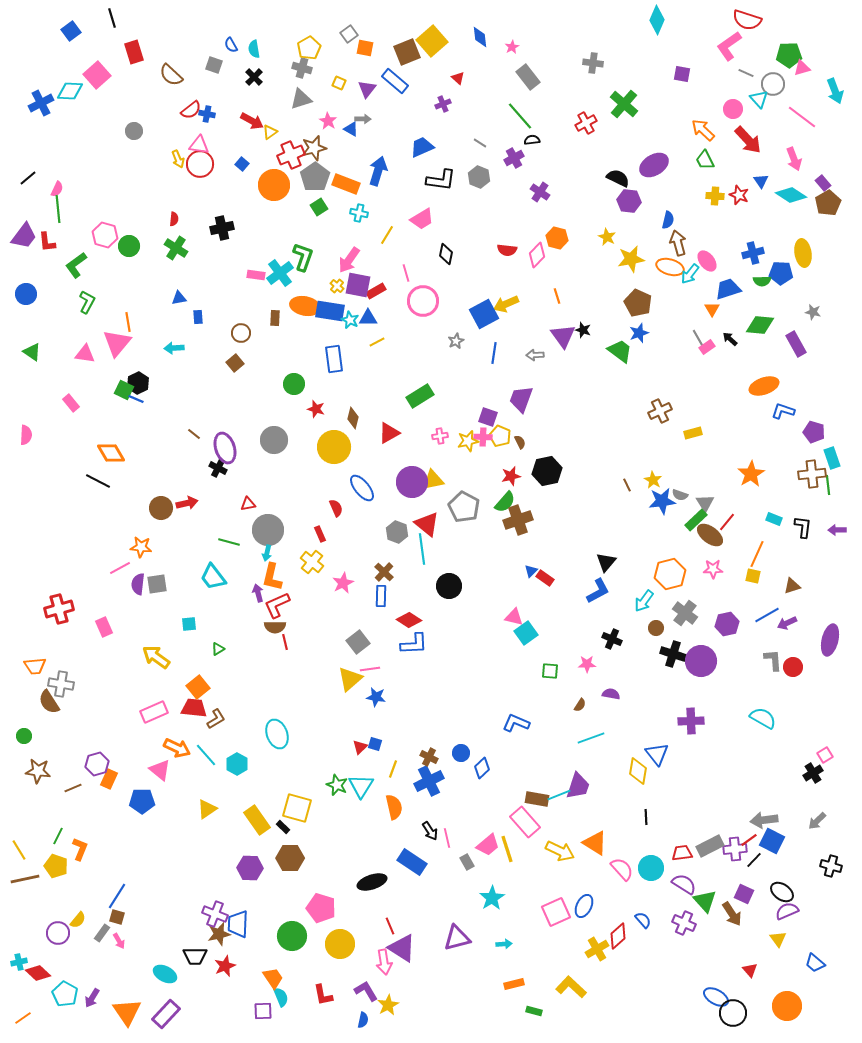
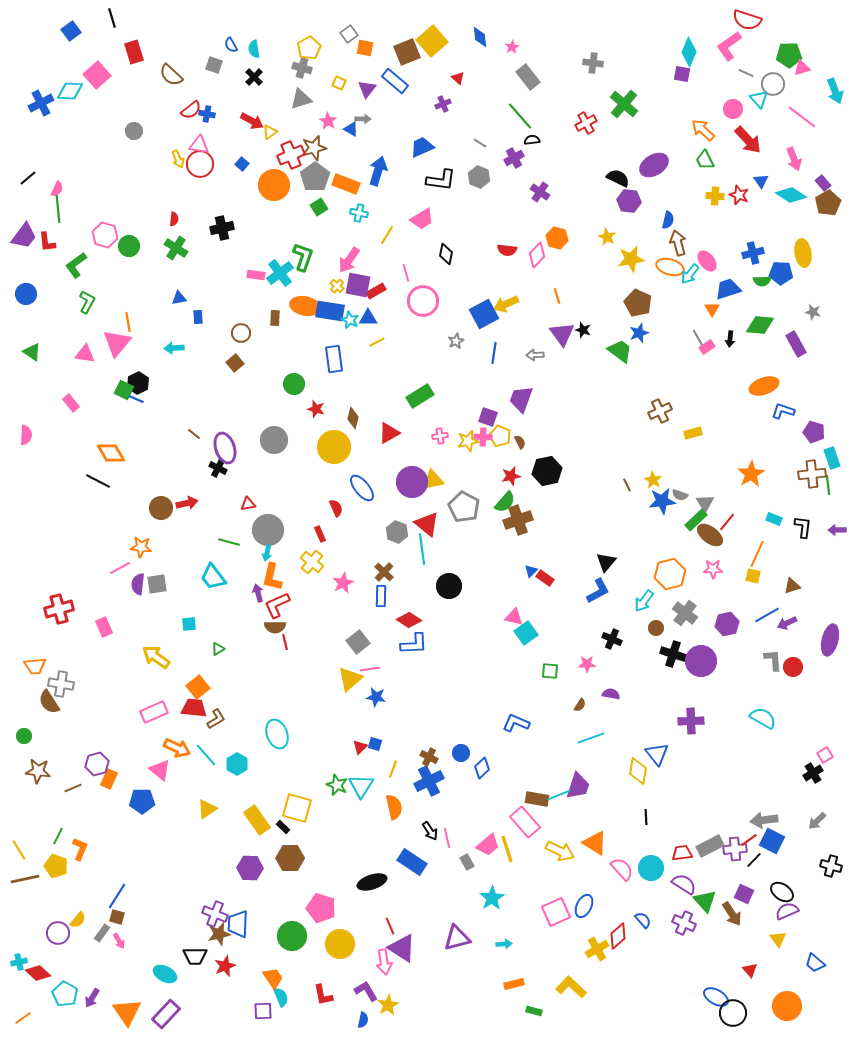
cyan diamond at (657, 20): moved 32 px right, 32 px down
purple triangle at (563, 336): moved 1 px left, 2 px up
black arrow at (730, 339): rotated 126 degrees counterclockwise
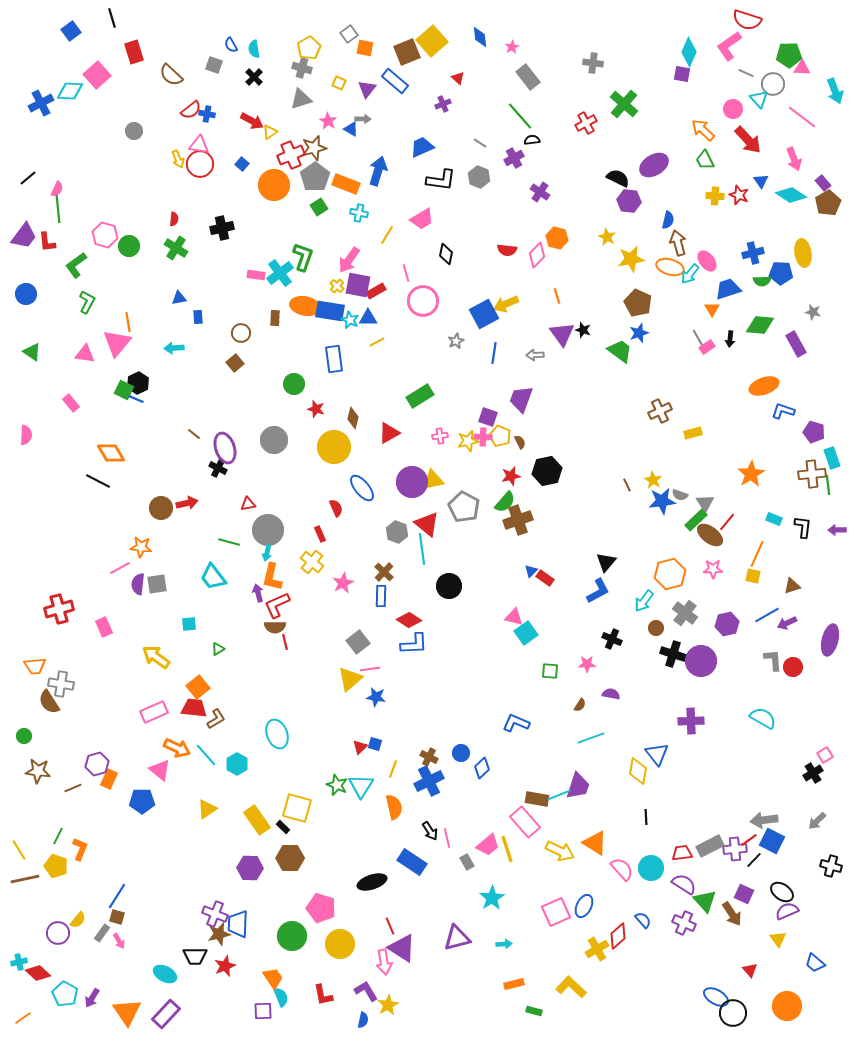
pink triangle at (802, 68): rotated 18 degrees clockwise
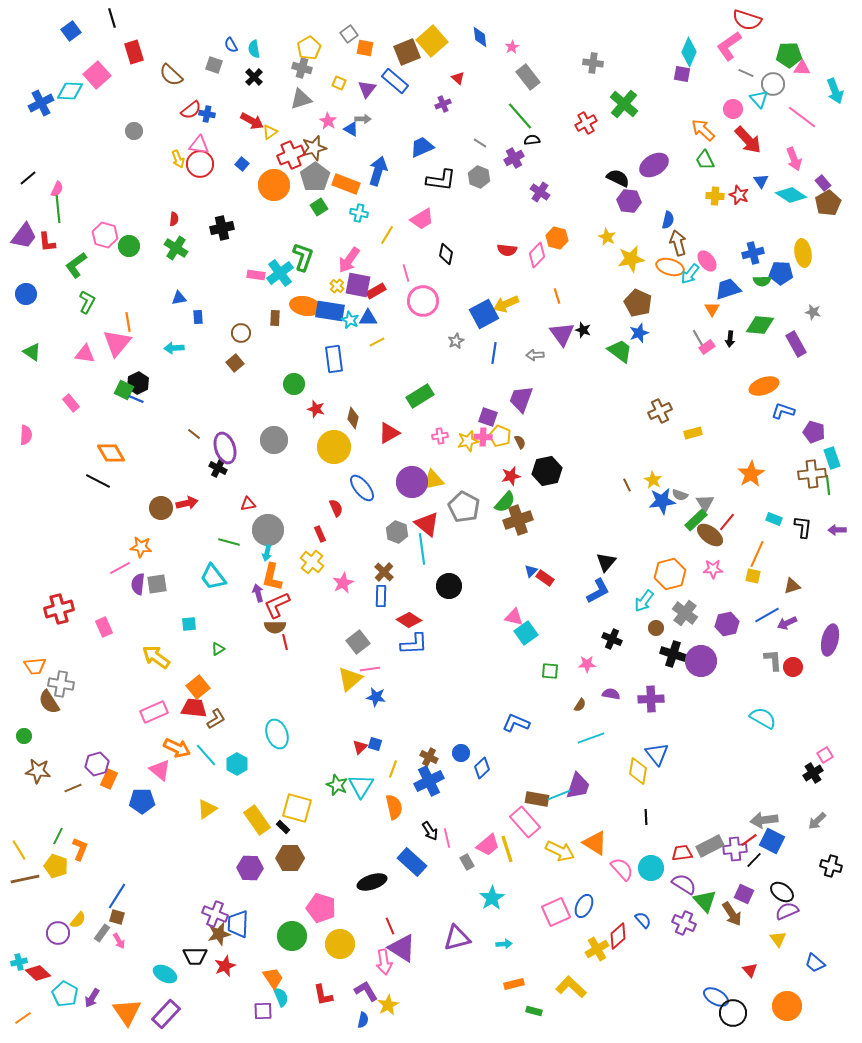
purple cross at (691, 721): moved 40 px left, 22 px up
blue rectangle at (412, 862): rotated 8 degrees clockwise
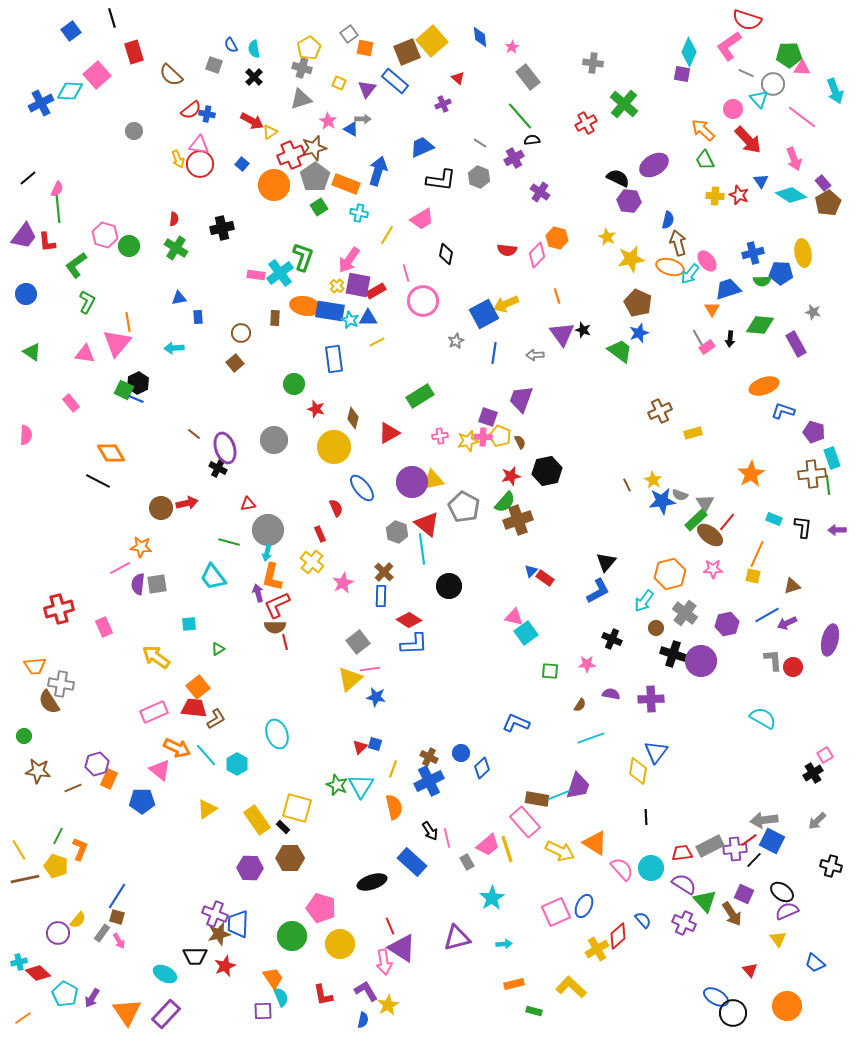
blue triangle at (657, 754): moved 1 px left, 2 px up; rotated 15 degrees clockwise
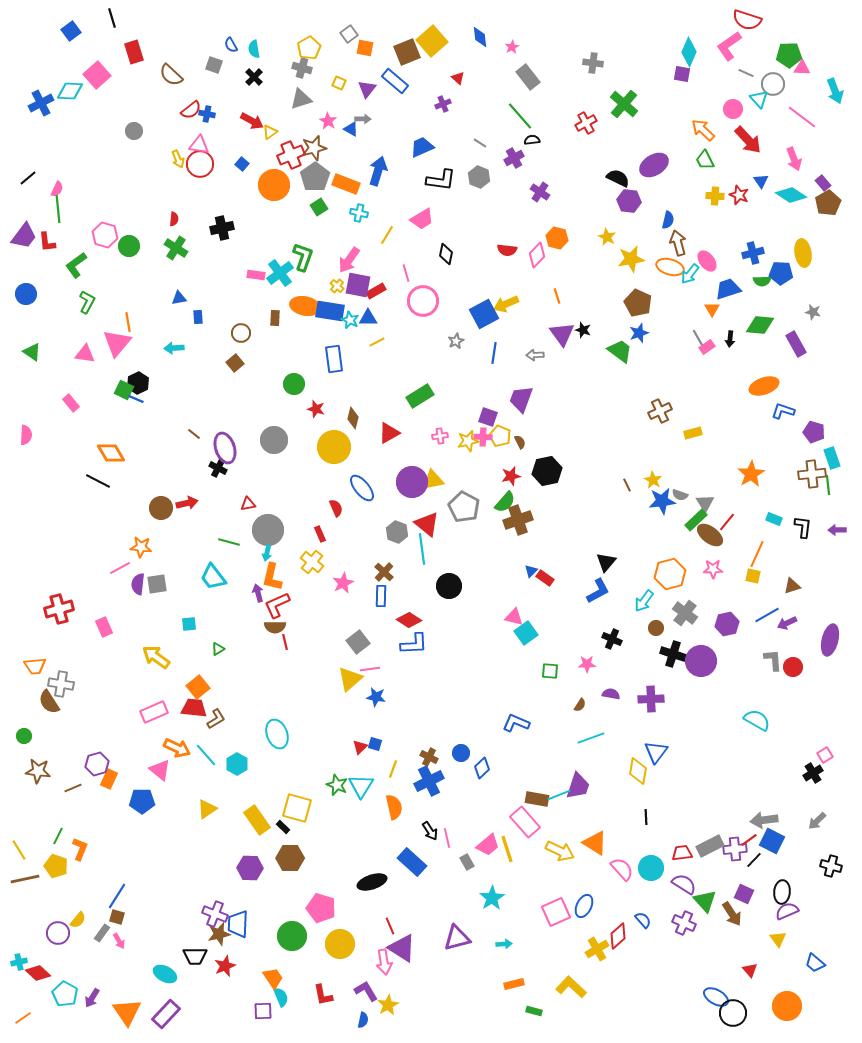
cyan semicircle at (763, 718): moved 6 px left, 2 px down
black ellipse at (782, 892): rotated 60 degrees clockwise
